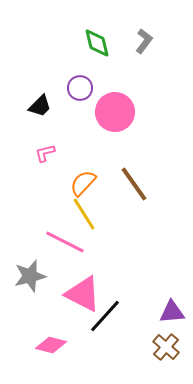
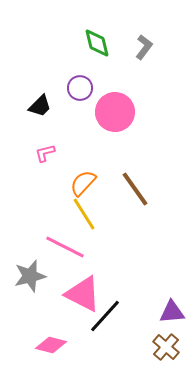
gray L-shape: moved 6 px down
brown line: moved 1 px right, 5 px down
pink line: moved 5 px down
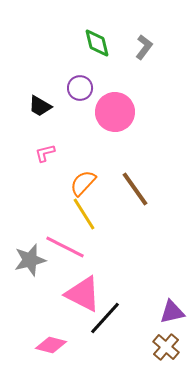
black trapezoid: rotated 75 degrees clockwise
gray star: moved 16 px up
purple triangle: rotated 8 degrees counterclockwise
black line: moved 2 px down
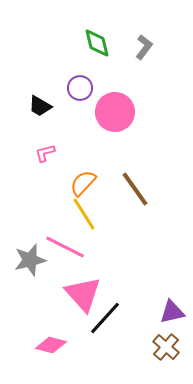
pink triangle: rotated 21 degrees clockwise
